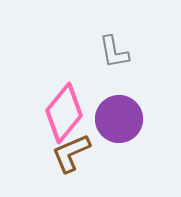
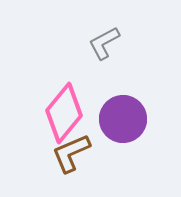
gray L-shape: moved 10 px left, 9 px up; rotated 72 degrees clockwise
purple circle: moved 4 px right
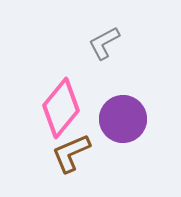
pink diamond: moved 3 px left, 5 px up
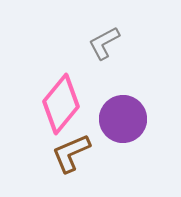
pink diamond: moved 4 px up
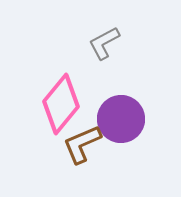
purple circle: moved 2 px left
brown L-shape: moved 11 px right, 9 px up
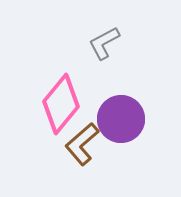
brown L-shape: rotated 18 degrees counterclockwise
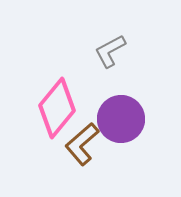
gray L-shape: moved 6 px right, 8 px down
pink diamond: moved 4 px left, 4 px down
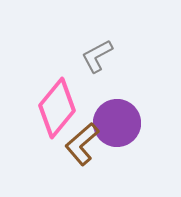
gray L-shape: moved 13 px left, 5 px down
purple circle: moved 4 px left, 4 px down
